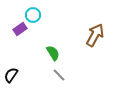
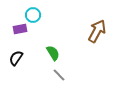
purple rectangle: rotated 24 degrees clockwise
brown arrow: moved 2 px right, 4 px up
black semicircle: moved 5 px right, 17 px up
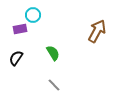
gray line: moved 5 px left, 10 px down
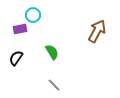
green semicircle: moved 1 px left, 1 px up
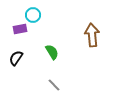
brown arrow: moved 5 px left, 4 px down; rotated 35 degrees counterclockwise
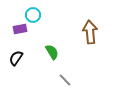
brown arrow: moved 2 px left, 3 px up
gray line: moved 11 px right, 5 px up
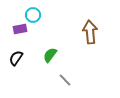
green semicircle: moved 2 px left, 3 px down; rotated 112 degrees counterclockwise
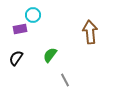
gray line: rotated 16 degrees clockwise
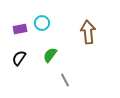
cyan circle: moved 9 px right, 8 px down
brown arrow: moved 2 px left
black semicircle: moved 3 px right
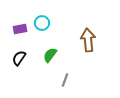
brown arrow: moved 8 px down
gray line: rotated 48 degrees clockwise
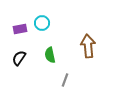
brown arrow: moved 6 px down
green semicircle: rotated 49 degrees counterclockwise
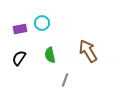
brown arrow: moved 5 px down; rotated 25 degrees counterclockwise
